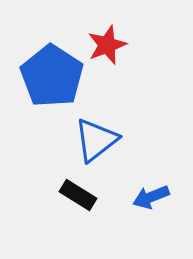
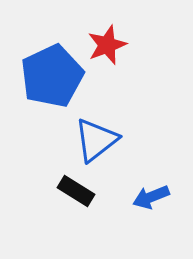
blue pentagon: rotated 14 degrees clockwise
black rectangle: moved 2 px left, 4 px up
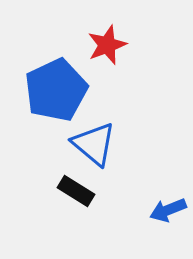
blue pentagon: moved 4 px right, 14 px down
blue triangle: moved 2 px left, 4 px down; rotated 42 degrees counterclockwise
blue arrow: moved 17 px right, 13 px down
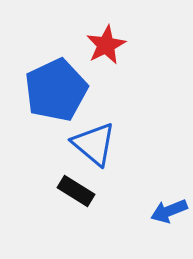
red star: moved 1 px left; rotated 6 degrees counterclockwise
blue arrow: moved 1 px right, 1 px down
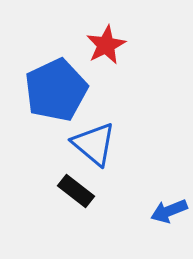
black rectangle: rotated 6 degrees clockwise
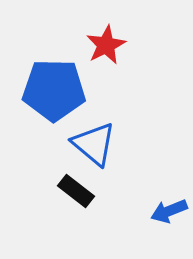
blue pentagon: moved 2 px left; rotated 26 degrees clockwise
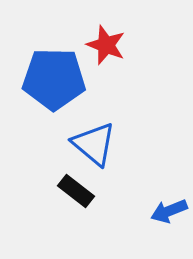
red star: rotated 24 degrees counterclockwise
blue pentagon: moved 11 px up
